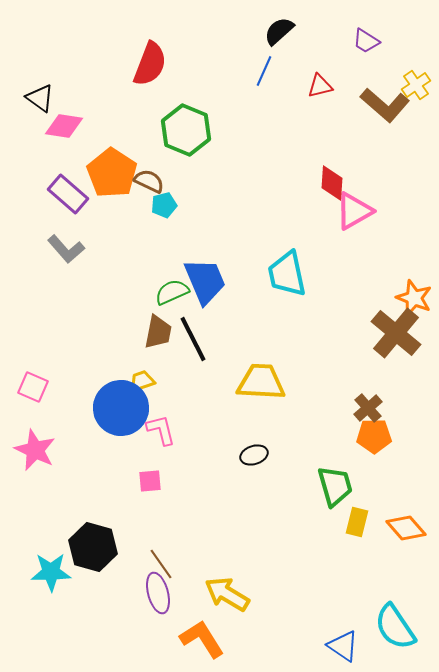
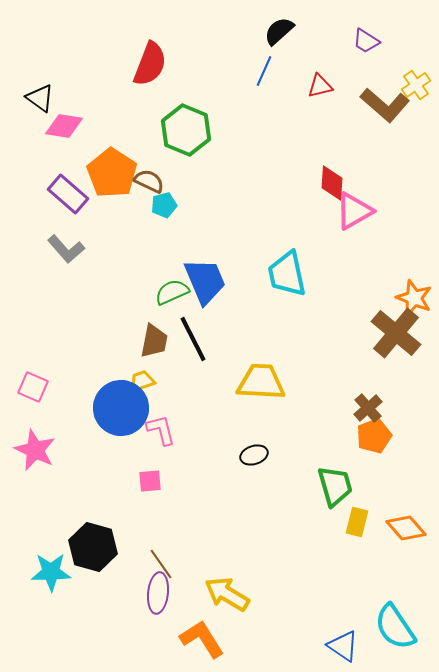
brown trapezoid at (158, 332): moved 4 px left, 9 px down
orange pentagon at (374, 436): rotated 20 degrees counterclockwise
purple ellipse at (158, 593): rotated 21 degrees clockwise
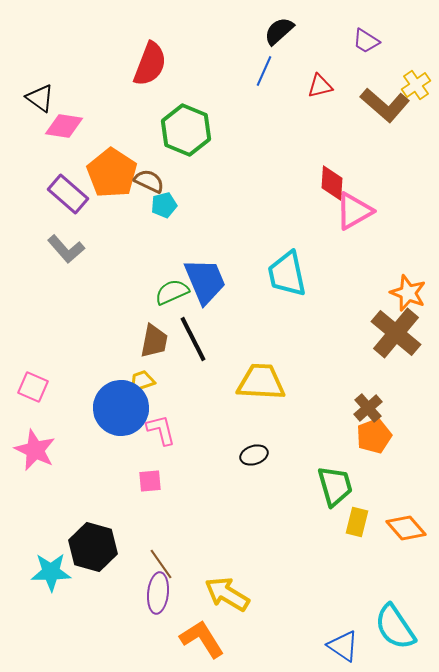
orange star at (414, 298): moved 6 px left, 5 px up
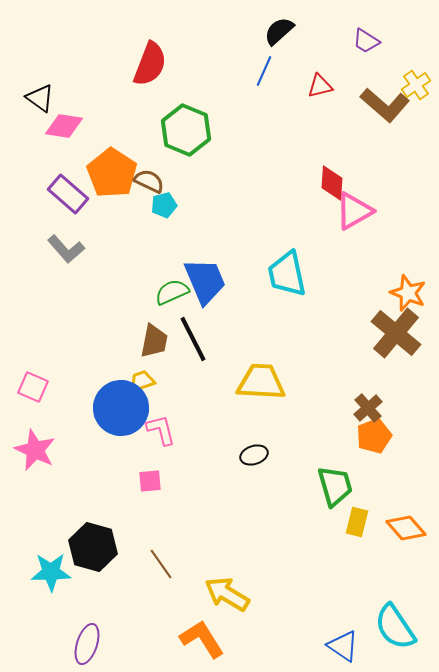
purple ellipse at (158, 593): moved 71 px left, 51 px down; rotated 12 degrees clockwise
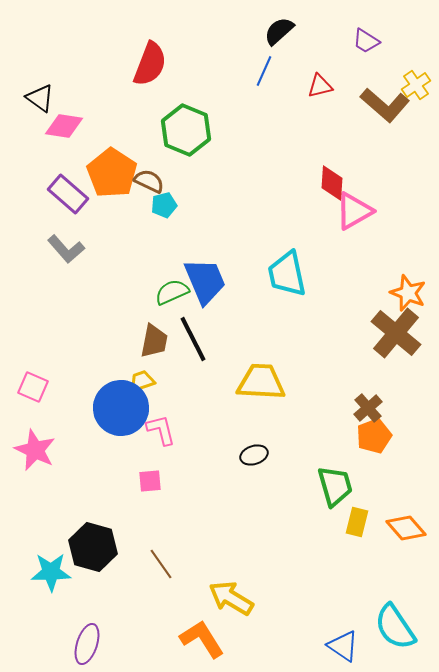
yellow arrow at (227, 594): moved 4 px right, 4 px down
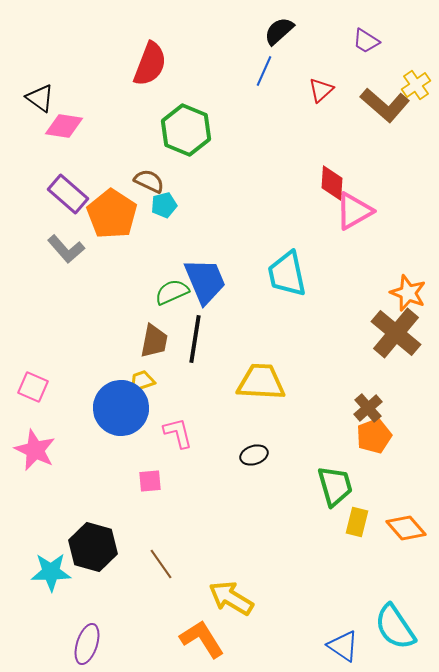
red triangle at (320, 86): moved 1 px right, 4 px down; rotated 28 degrees counterclockwise
orange pentagon at (112, 173): moved 41 px down
black line at (193, 339): moved 2 px right; rotated 36 degrees clockwise
pink L-shape at (161, 430): moved 17 px right, 3 px down
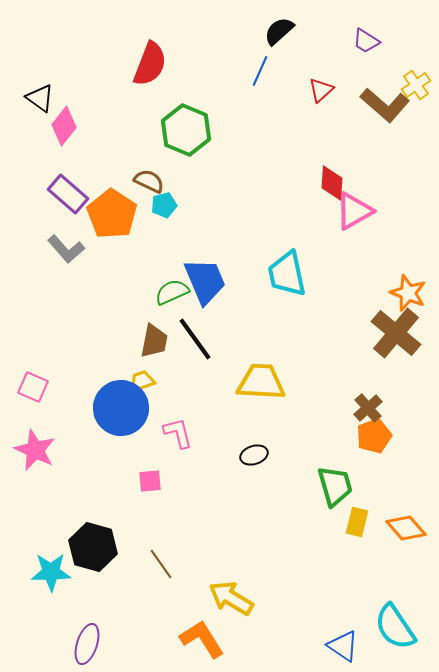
blue line at (264, 71): moved 4 px left
pink diamond at (64, 126): rotated 60 degrees counterclockwise
black line at (195, 339): rotated 45 degrees counterclockwise
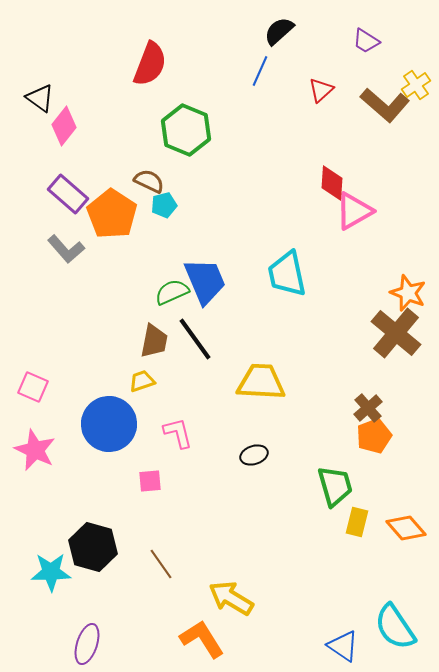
blue circle at (121, 408): moved 12 px left, 16 px down
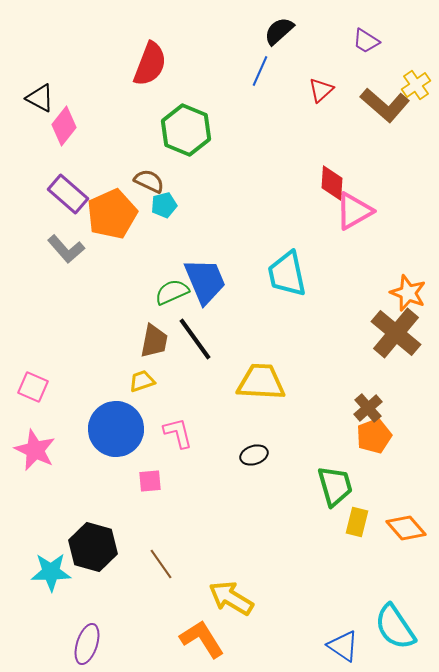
black triangle at (40, 98): rotated 8 degrees counterclockwise
orange pentagon at (112, 214): rotated 15 degrees clockwise
blue circle at (109, 424): moved 7 px right, 5 px down
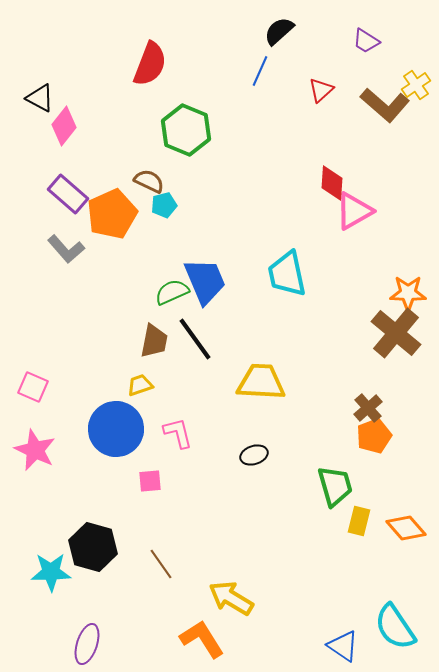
orange star at (408, 293): rotated 21 degrees counterclockwise
yellow trapezoid at (142, 381): moved 2 px left, 4 px down
yellow rectangle at (357, 522): moved 2 px right, 1 px up
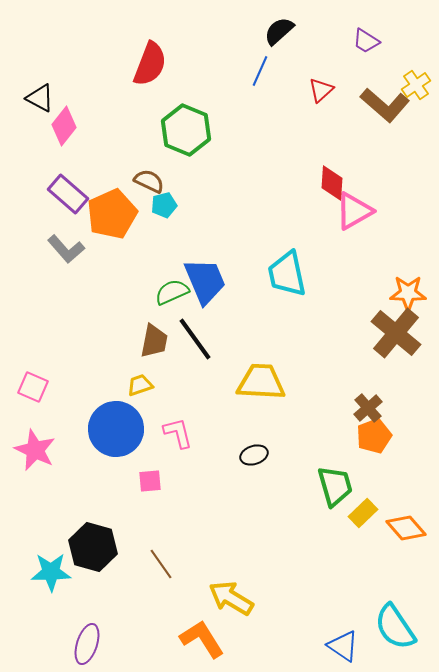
yellow rectangle at (359, 521): moved 4 px right, 8 px up; rotated 32 degrees clockwise
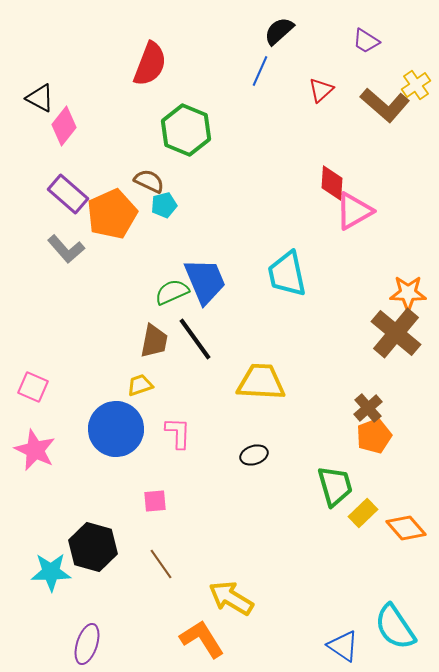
pink L-shape at (178, 433): rotated 16 degrees clockwise
pink square at (150, 481): moved 5 px right, 20 px down
